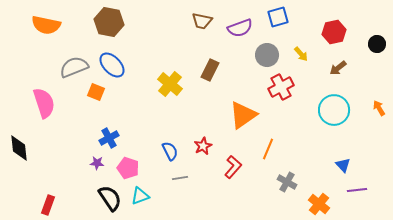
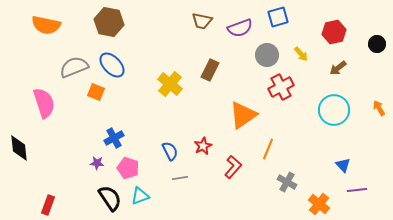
blue cross: moved 5 px right
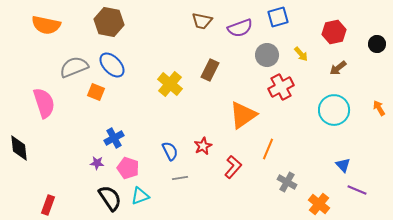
purple line: rotated 30 degrees clockwise
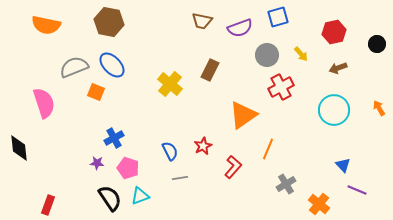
brown arrow: rotated 18 degrees clockwise
gray cross: moved 1 px left, 2 px down; rotated 30 degrees clockwise
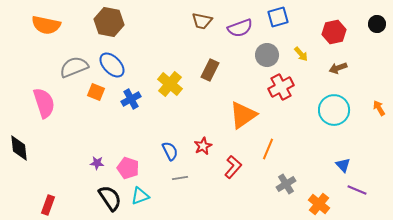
black circle: moved 20 px up
blue cross: moved 17 px right, 39 px up
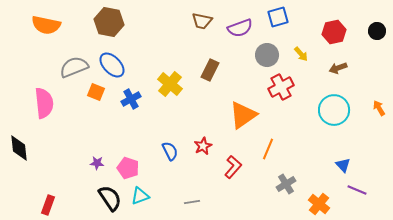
black circle: moved 7 px down
pink semicircle: rotated 12 degrees clockwise
gray line: moved 12 px right, 24 px down
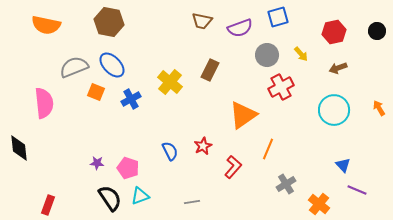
yellow cross: moved 2 px up
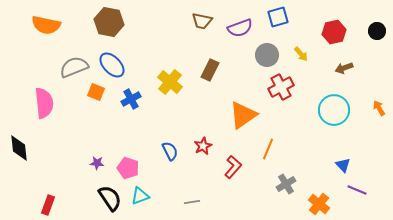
brown arrow: moved 6 px right
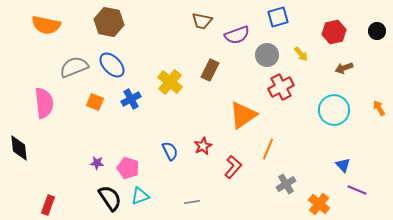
purple semicircle: moved 3 px left, 7 px down
orange square: moved 1 px left, 10 px down
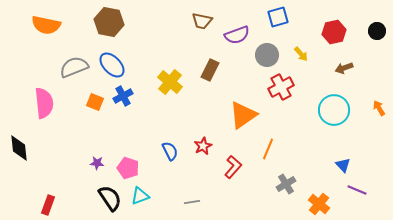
blue cross: moved 8 px left, 3 px up
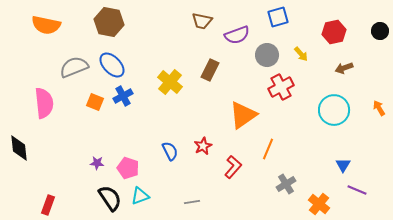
black circle: moved 3 px right
blue triangle: rotated 14 degrees clockwise
